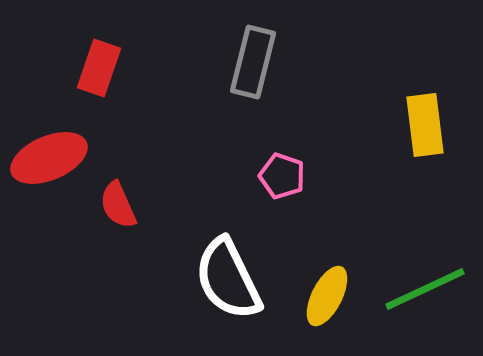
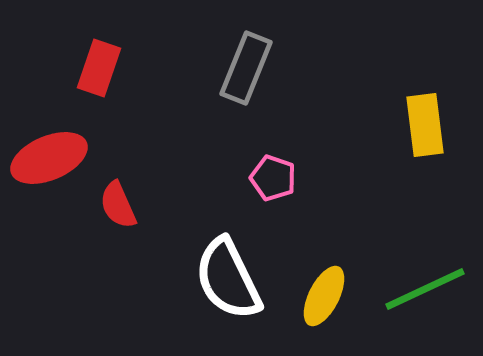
gray rectangle: moved 7 px left, 6 px down; rotated 8 degrees clockwise
pink pentagon: moved 9 px left, 2 px down
yellow ellipse: moved 3 px left
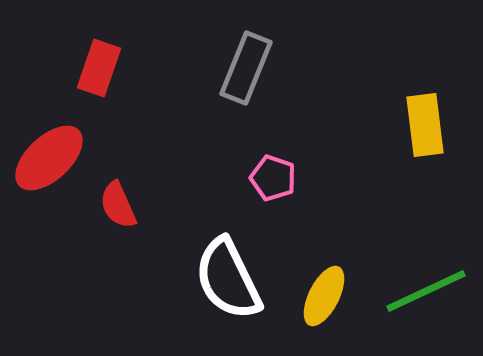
red ellipse: rotated 20 degrees counterclockwise
green line: moved 1 px right, 2 px down
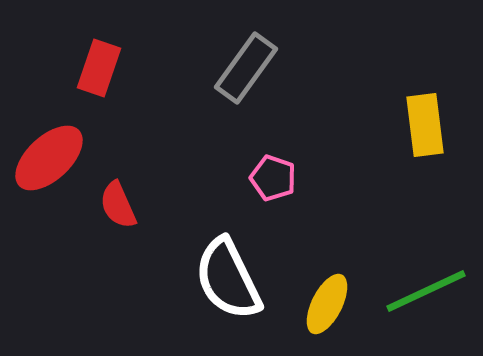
gray rectangle: rotated 14 degrees clockwise
yellow ellipse: moved 3 px right, 8 px down
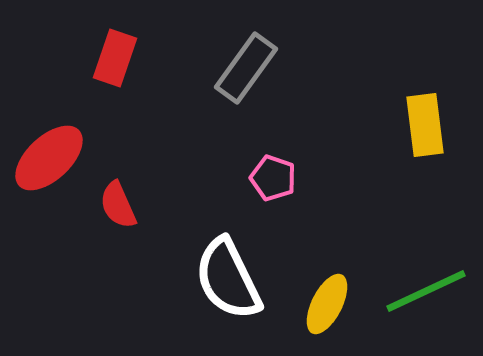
red rectangle: moved 16 px right, 10 px up
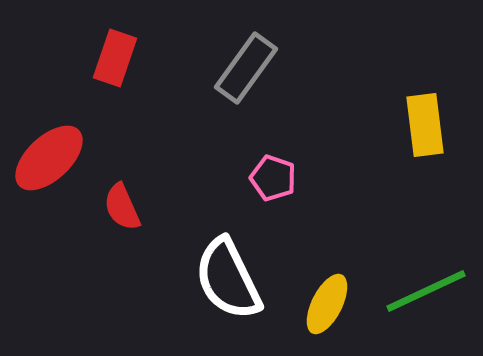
red semicircle: moved 4 px right, 2 px down
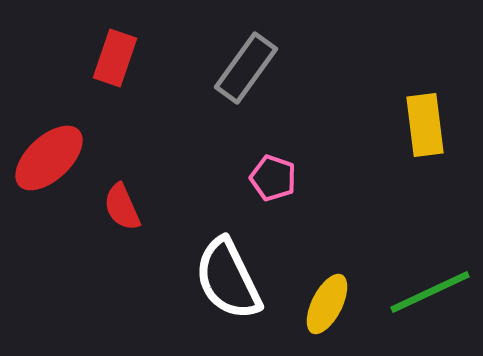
green line: moved 4 px right, 1 px down
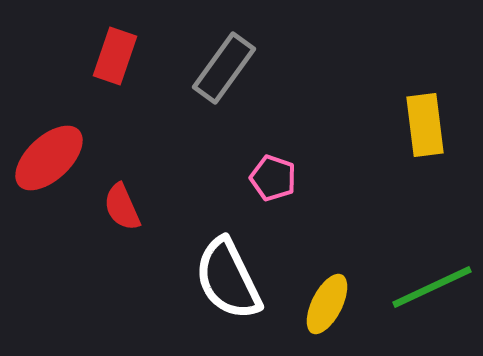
red rectangle: moved 2 px up
gray rectangle: moved 22 px left
green line: moved 2 px right, 5 px up
